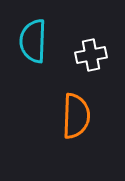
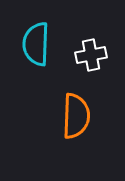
cyan semicircle: moved 3 px right, 3 px down
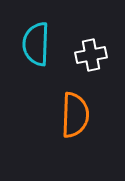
orange semicircle: moved 1 px left, 1 px up
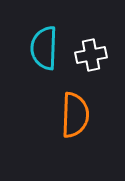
cyan semicircle: moved 8 px right, 4 px down
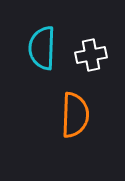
cyan semicircle: moved 2 px left
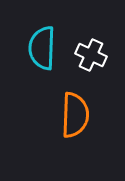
white cross: rotated 36 degrees clockwise
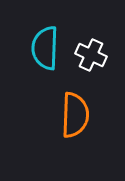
cyan semicircle: moved 3 px right
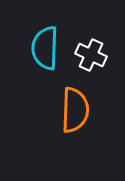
orange semicircle: moved 5 px up
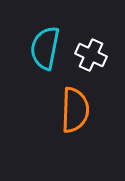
cyan semicircle: rotated 9 degrees clockwise
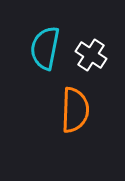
white cross: rotated 8 degrees clockwise
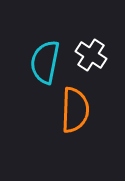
cyan semicircle: moved 14 px down
